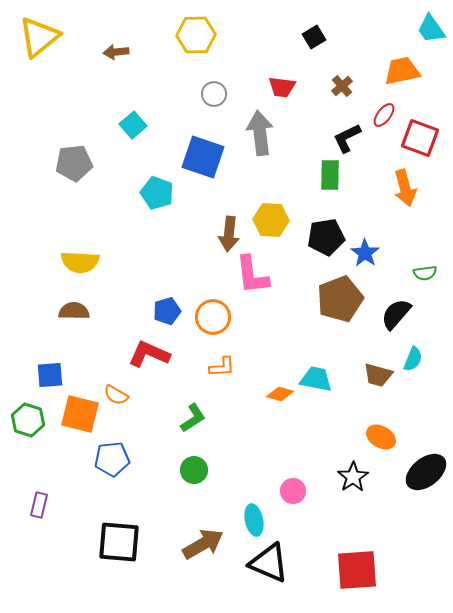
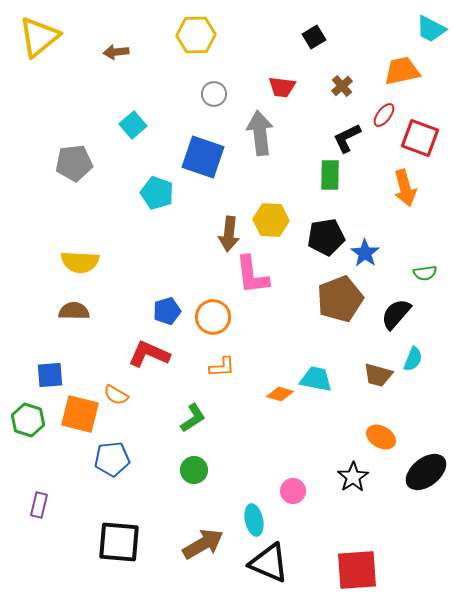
cyan trapezoid at (431, 29): rotated 28 degrees counterclockwise
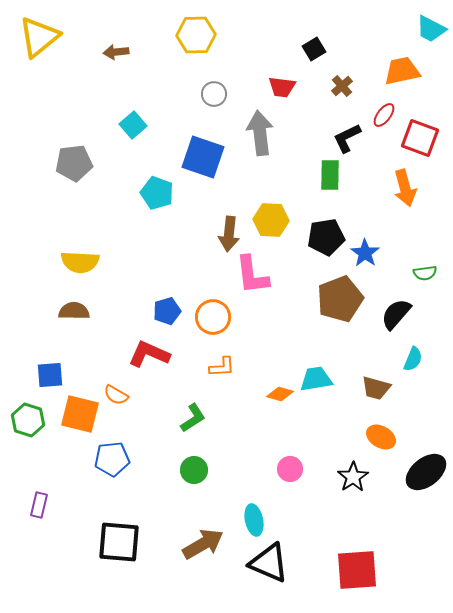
black square at (314, 37): moved 12 px down
brown trapezoid at (378, 375): moved 2 px left, 13 px down
cyan trapezoid at (316, 379): rotated 20 degrees counterclockwise
pink circle at (293, 491): moved 3 px left, 22 px up
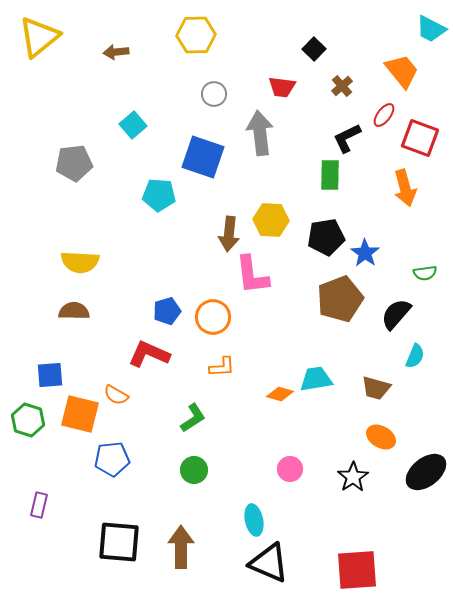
black square at (314, 49): rotated 15 degrees counterclockwise
orange trapezoid at (402, 71): rotated 63 degrees clockwise
cyan pentagon at (157, 193): moved 2 px right, 2 px down; rotated 16 degrees counterclockwise
cyan semicircle at (413, 359): moved 2 px right, 3 px up
brown arrow at (203, 544): moved 22 px left, 3 px down; rotated 60 degrees counterclockwise
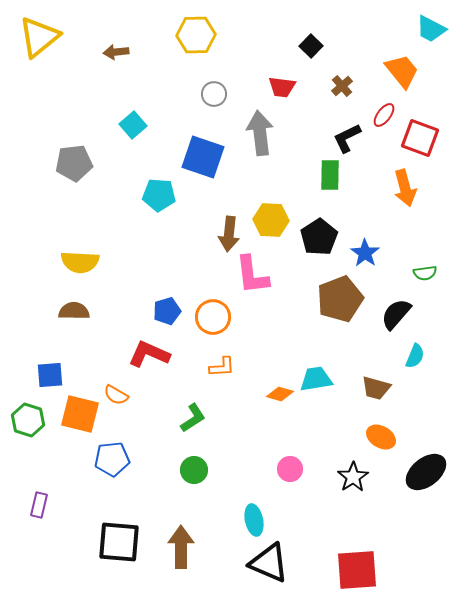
black square at (314, 49): moved 3 px left, 3 px up
black pentagon at (326, 237): moved 7 px left; rotated 24 degrees counterclockwise
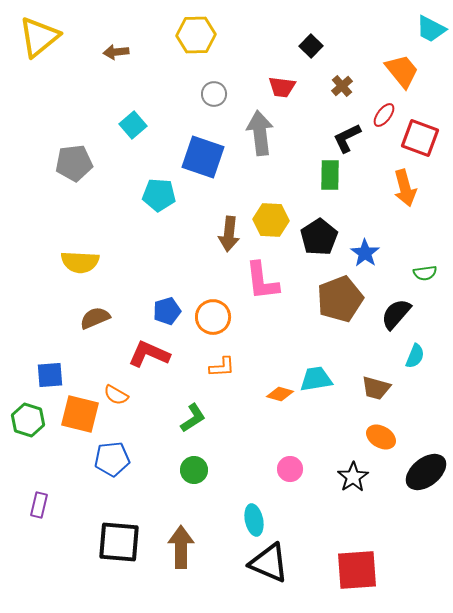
pink L-shape at (252, 275): moved 10 px right, 6 px down
brown semicircle at (74, 311): moved 21 px right, 7 px down; rotated 24 degrees counterclockwise
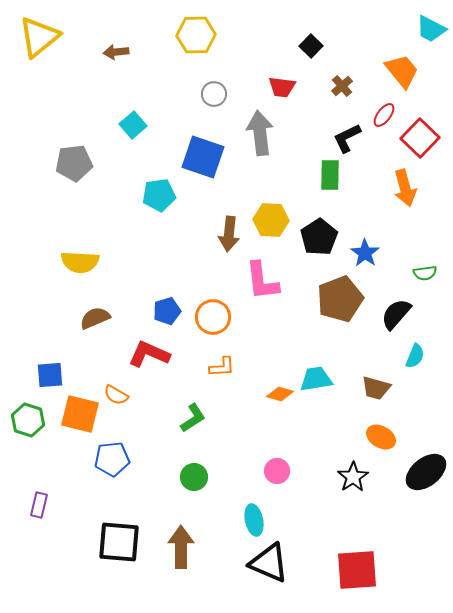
red square at (420, 138): rotated 24 degrees clockwise
cyan pentagon at (159, 195): rotated 12 degrees counterclockwise
pink circle at (290, 469): moved 13 px left, 2 px down
green circle at (194, 470): moved 7 px down
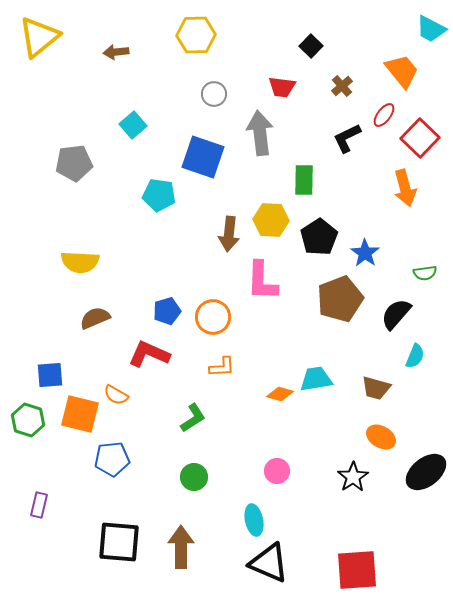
green rectangle at (330, 175): moved 26 px left, 5 px down
cyan pentagon at (159, 195): rotated 16 degrees clockwise
pink L-shape at (262, 281): rotated 9 degrees clockwise
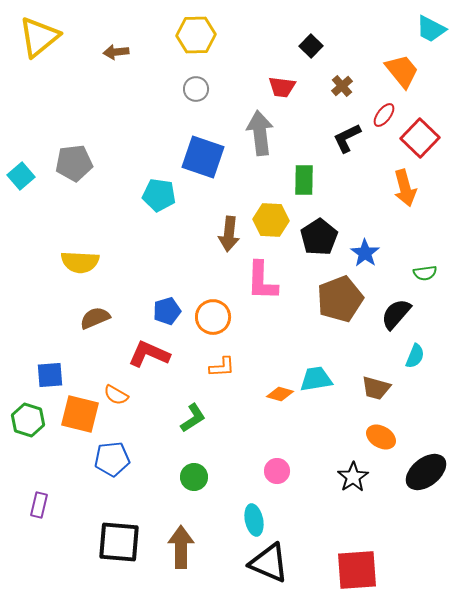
gray circle at (214, 94): moved 18 px left, 5 px up
cyan square at (133, 125): moved 112 px left, 51 px down
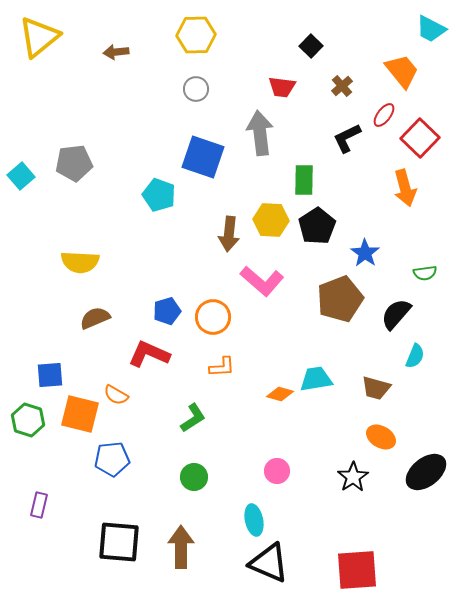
cyan pentagon at (159, 195): rotated 12 degrees clockwise
black pentagon at (319, 237): moved 2 px left, 11 px up
pink L-shape at (262, 281): rotated 51 degrees counterclockwise
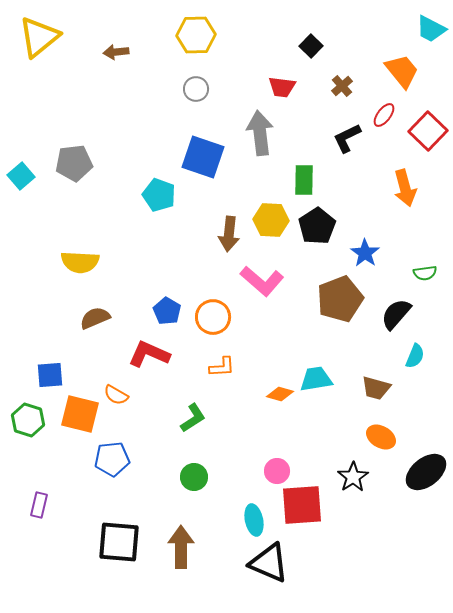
red square at (420, 138): moved 8 px right, 7 px up
blue pentagon at (167, 311): rotated 24 degrees counterclockwise
red square at (357, 570): moved 55 px left, 65 px up
